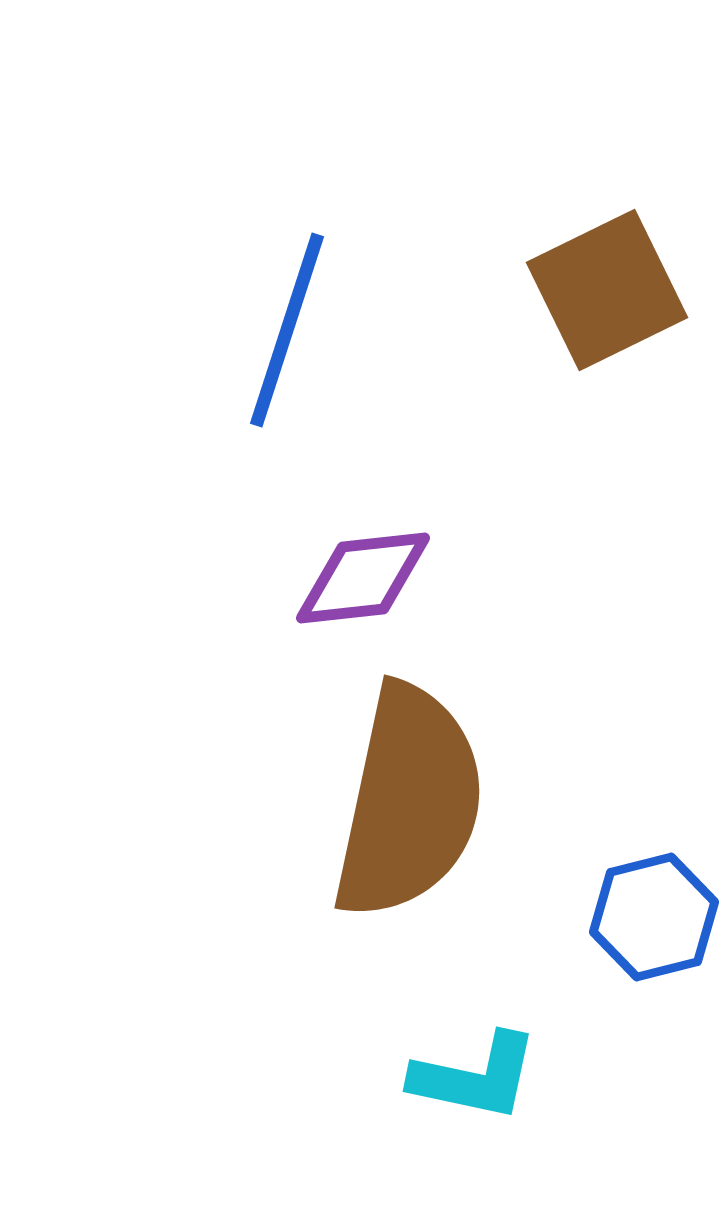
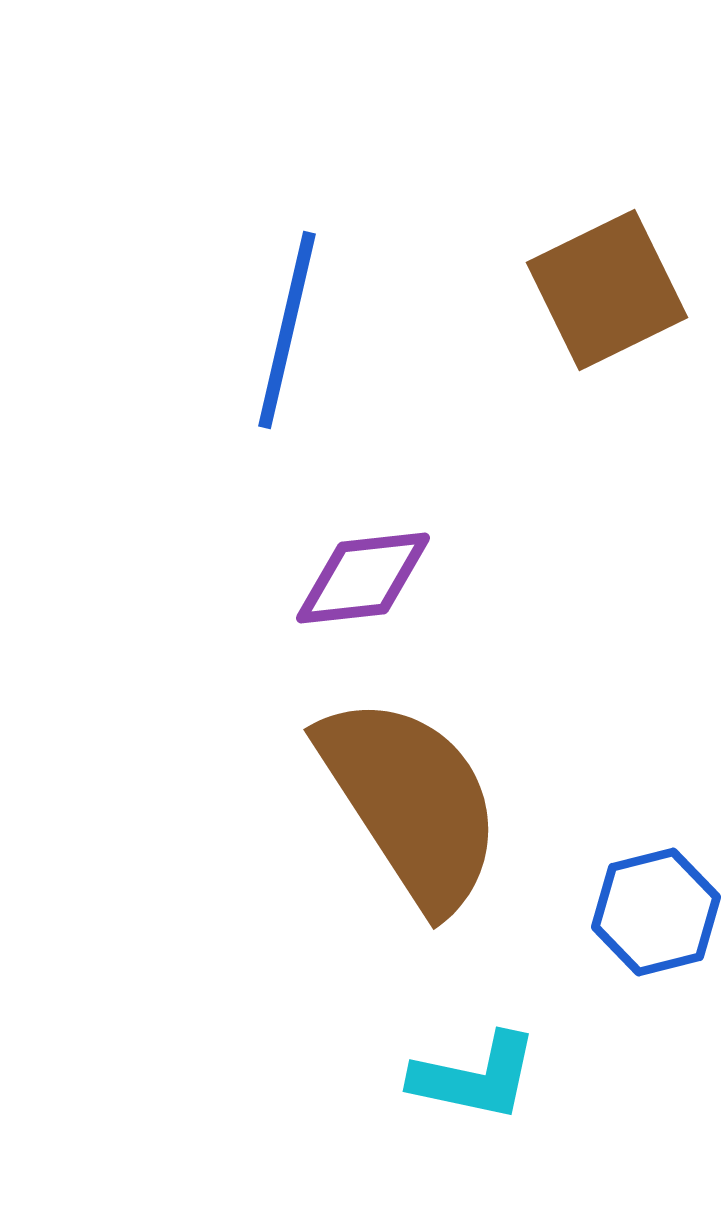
blue line: rotated 5 degrees counterclockwise
brown semicircle: moved 2 px right; rotated 45 degrees counterclockwise
blue hexagon: moved 2 px right, 5 px up
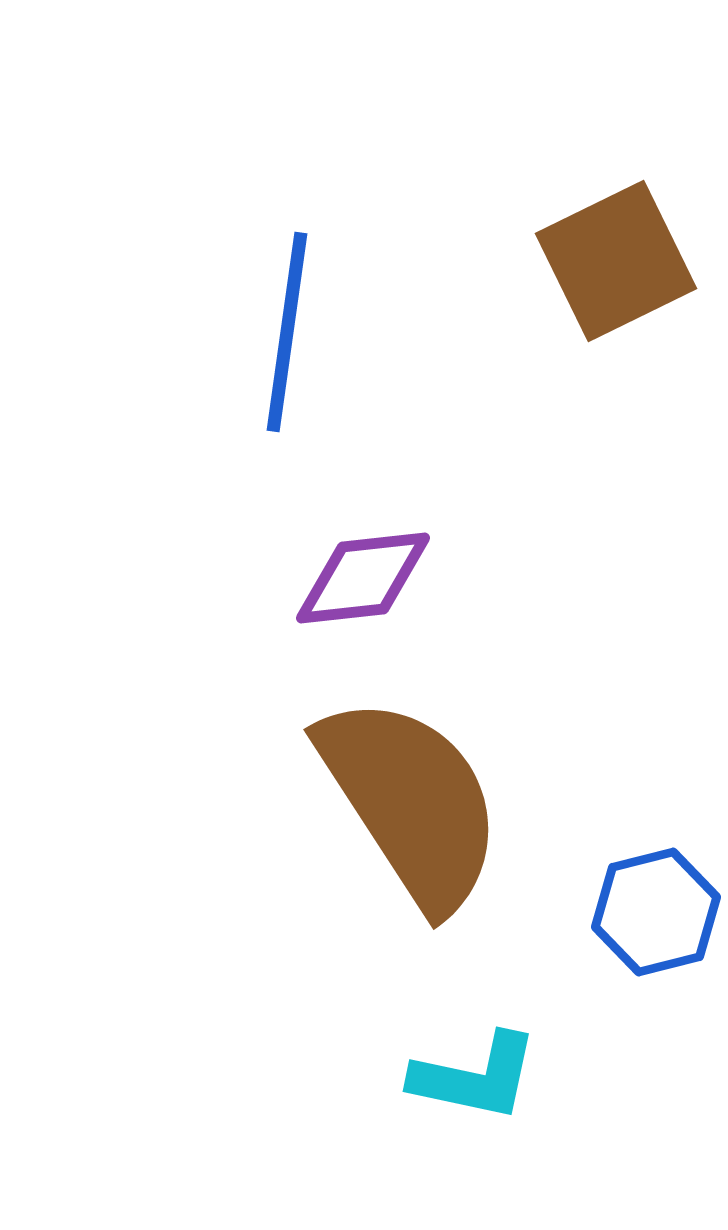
brown square: moved 9 px right, 29 px up
blue line: moved 2 px down; rotated 5 degrees counterclockwise
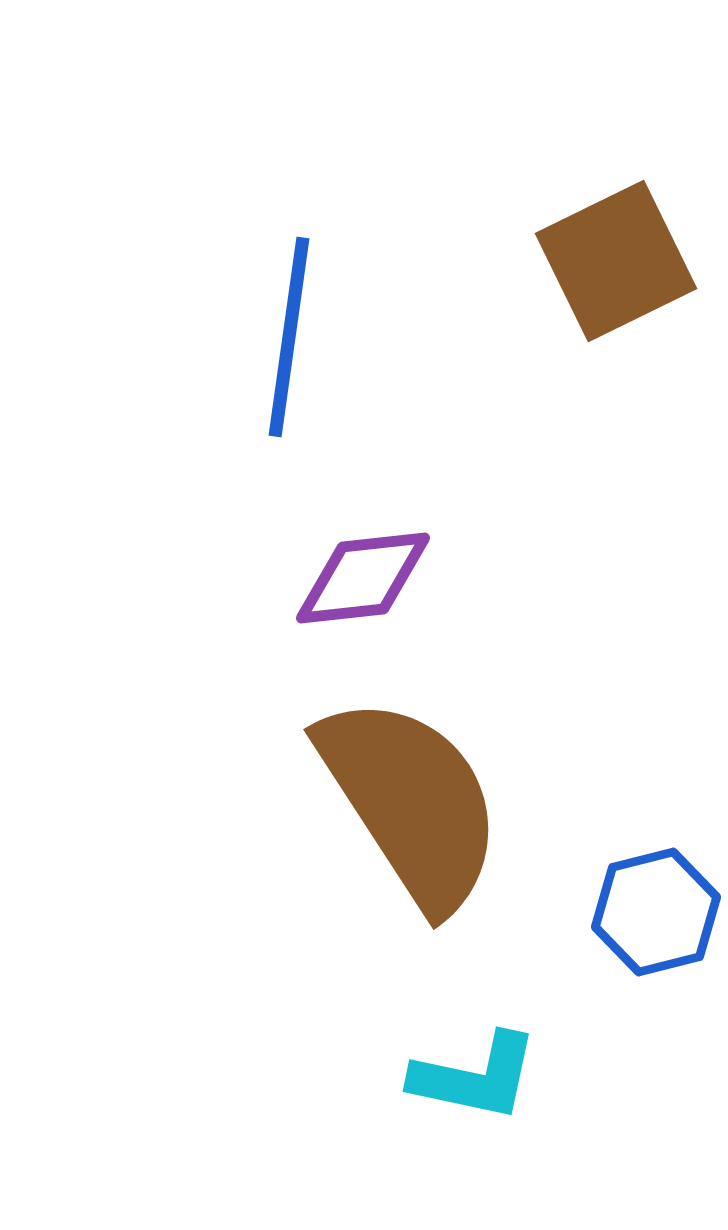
blue line: moved 2 px right, 5 px down
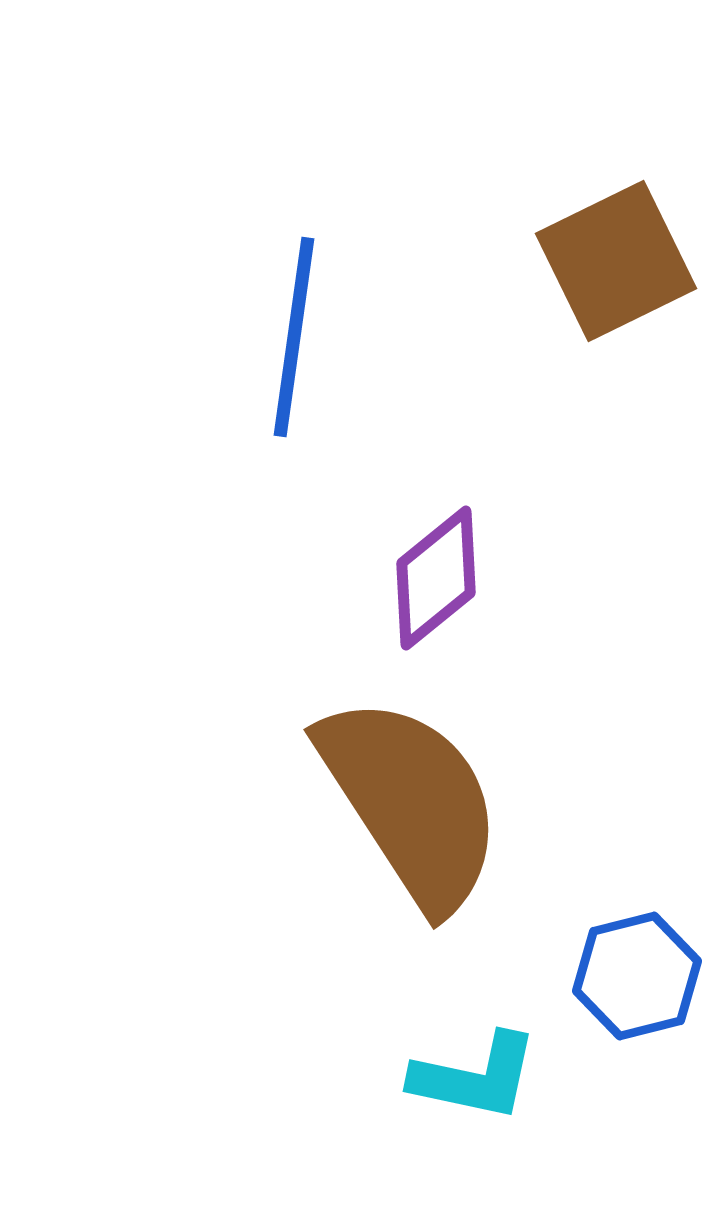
blue line: moved 5 px right
purple diamond: moved 73 px right; rotated 33 degrees counterclockwise
blue hexagon: moved 19 px left, 64 px down
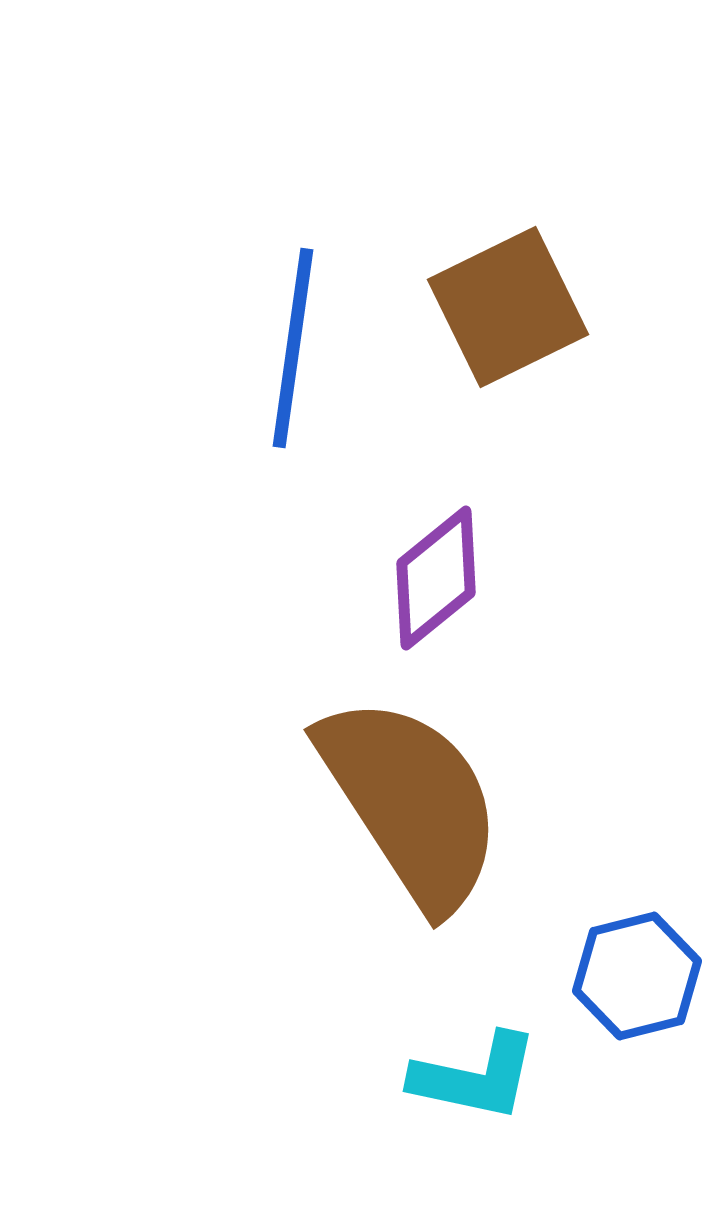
brown square: moved 108 px left, 46 px down
blue line: moved 1 px left, 11 px down
